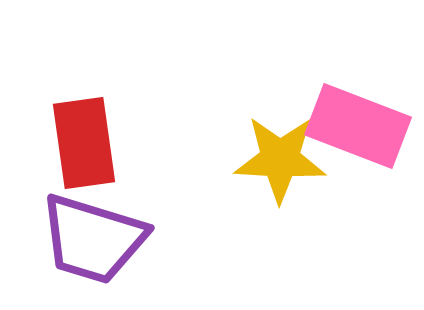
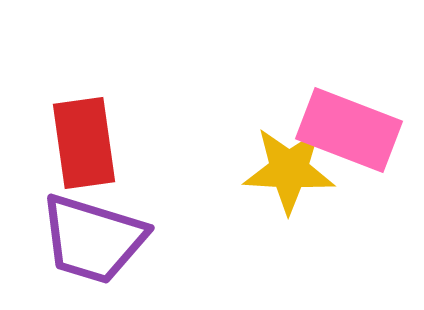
pink rectangle: moved 9 px left, 4 px down
yellow star: moved 9 px right, 11 px down
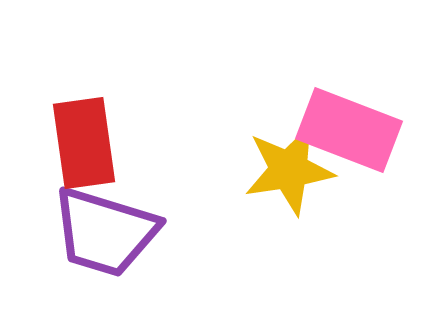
yellow star: rotated 12 degrees counterclockwise
purple trapezoid: moved 12 px right, 7 px up
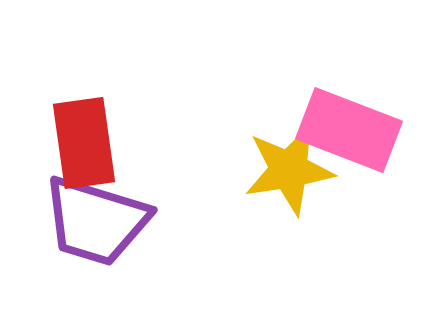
purple trapezoid: moved 9 px left, 11 px up
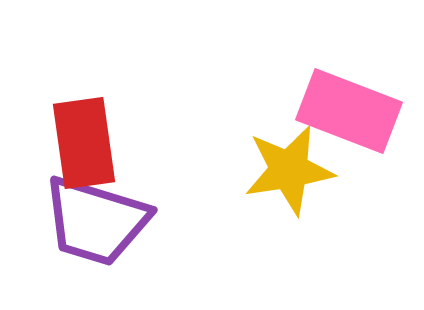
pink rectangle: moved 19 px up
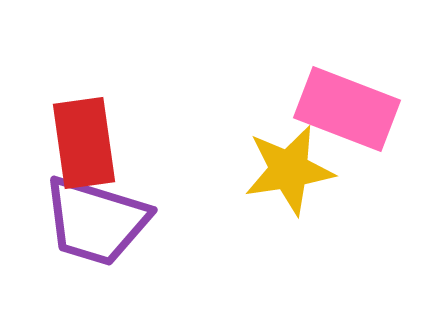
pink rectangle: moved 2 px left, 2 px up
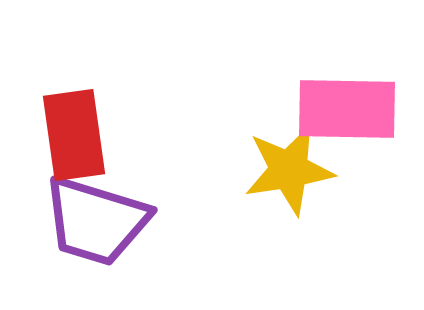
pink rectangle: rotated 20 degrees counterclockwise
red rectangle: moved 10 px left, 8 px up
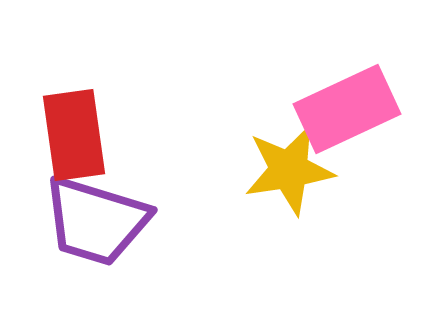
pink rectangle: rotated 26 degrees counterclockwise
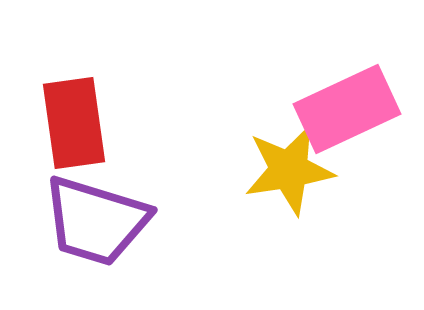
red rectangle: moved 12 px up
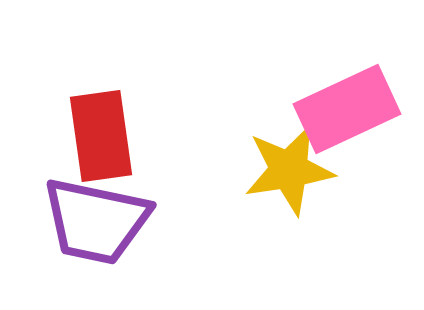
red rectangle: moved 27 px right, 13 px down
purple trapezoid: rotated 5 degrees counterclockwise
